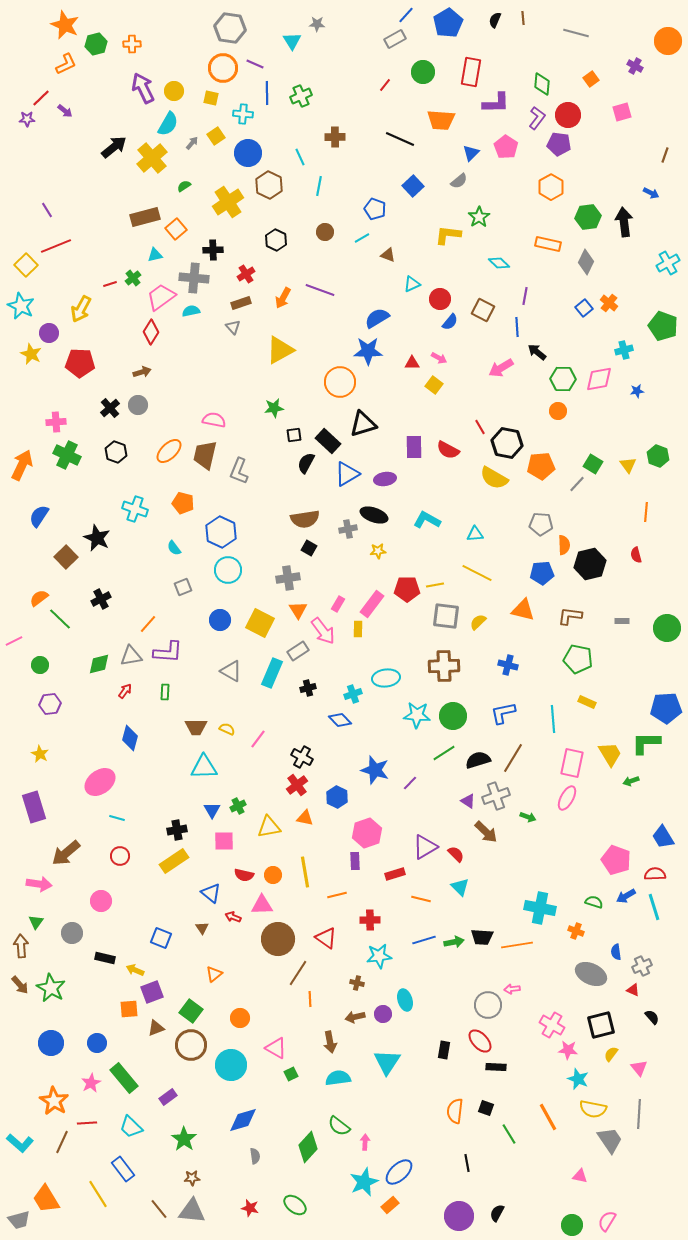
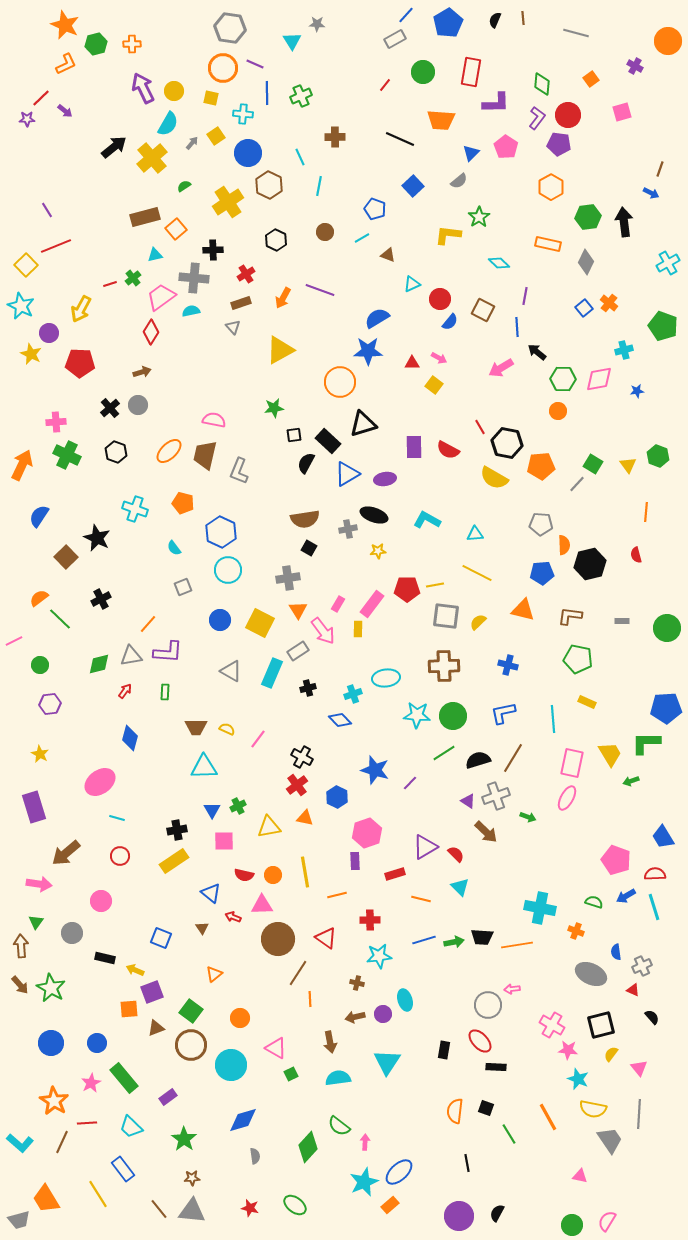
brown line at (665, 155): moved 5 px left, 14 px down
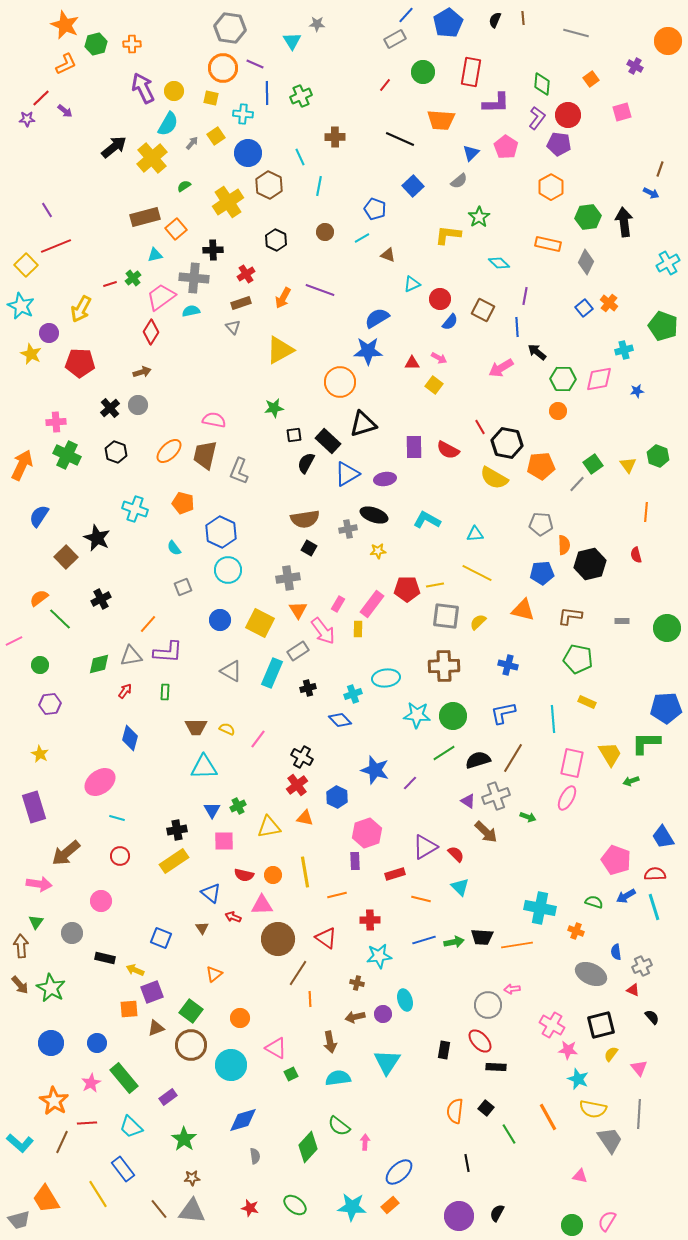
green square at (593, 464): rotated 24 degrees clockwise
black square at (486, 1108): rotated 21 degrees clockwise
cyan star at (364, 1182): moved 12 px left, 25 px down; rotated 28 degrees clockwise
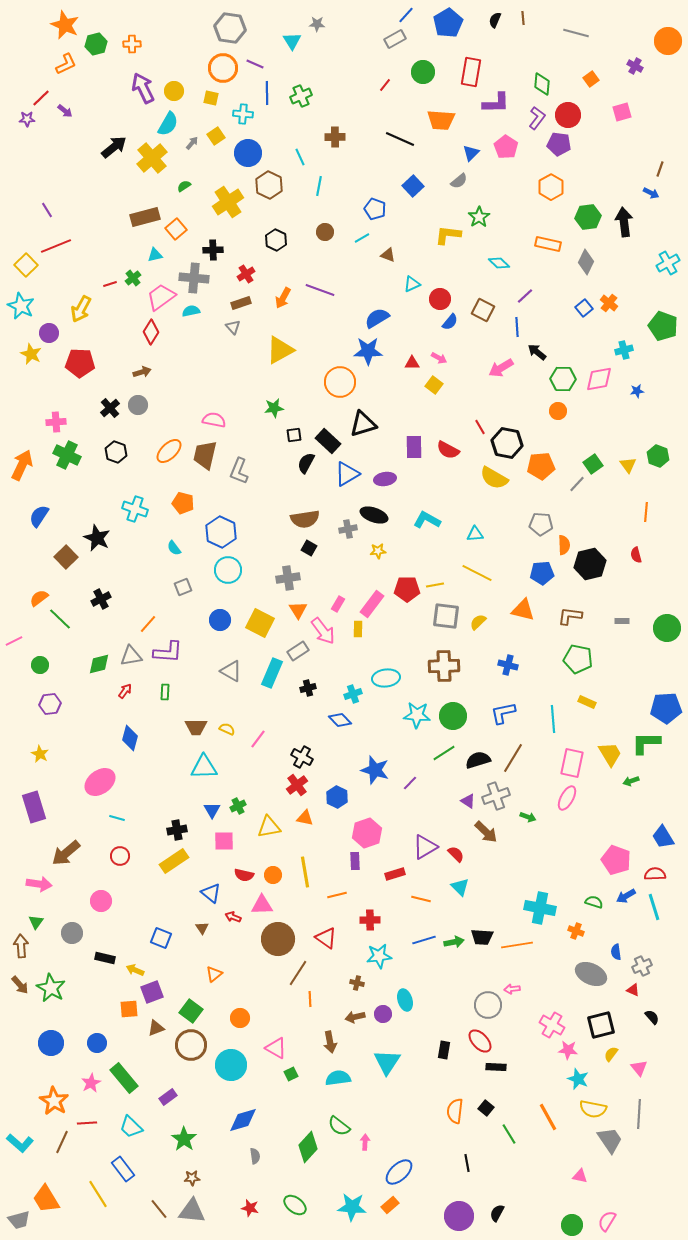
purple line at (525, 296): rotated 36 degrees clockwise
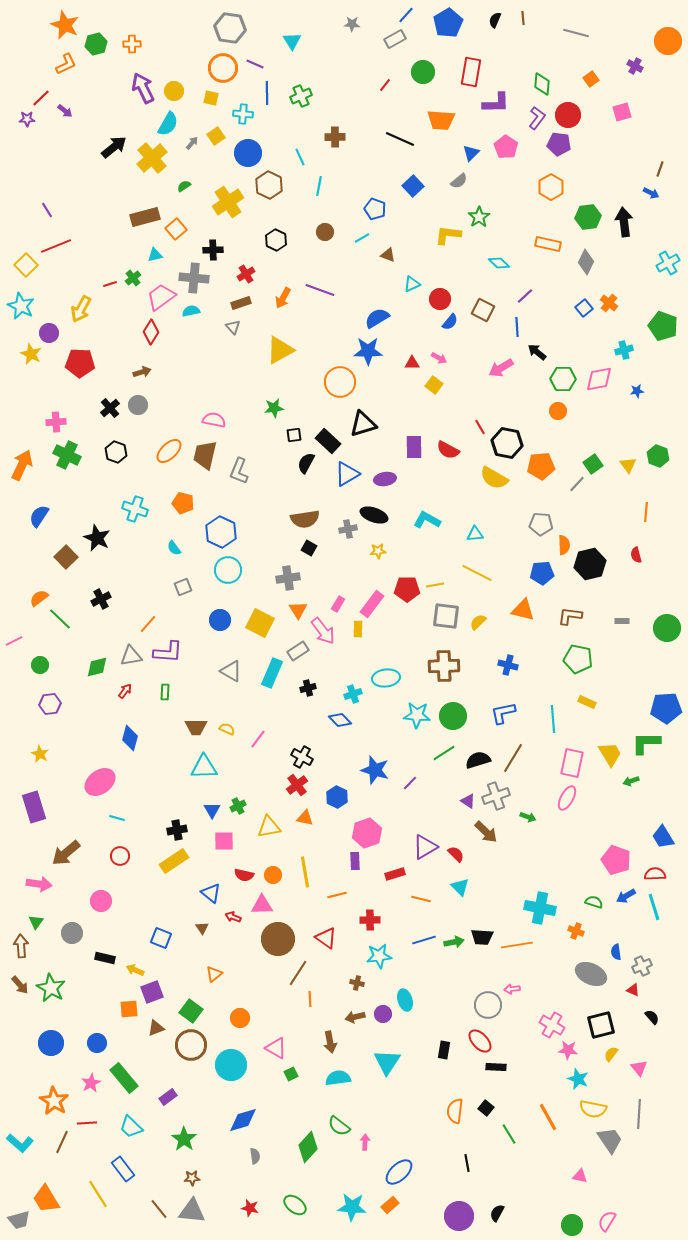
gray star at (317, 24): moved 35 px right
green diamond at (99, 664): moved 2 px left, 3 px down
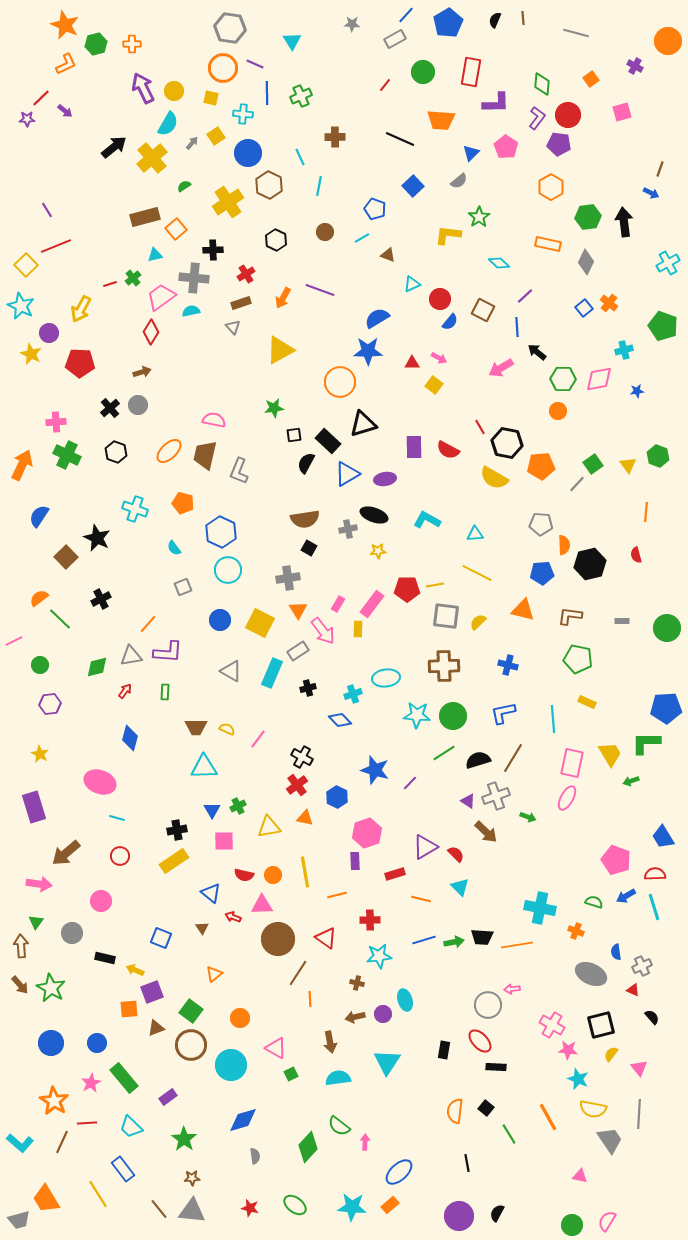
pink ellipse at (100, 782): rotated 56 degrees clockwise
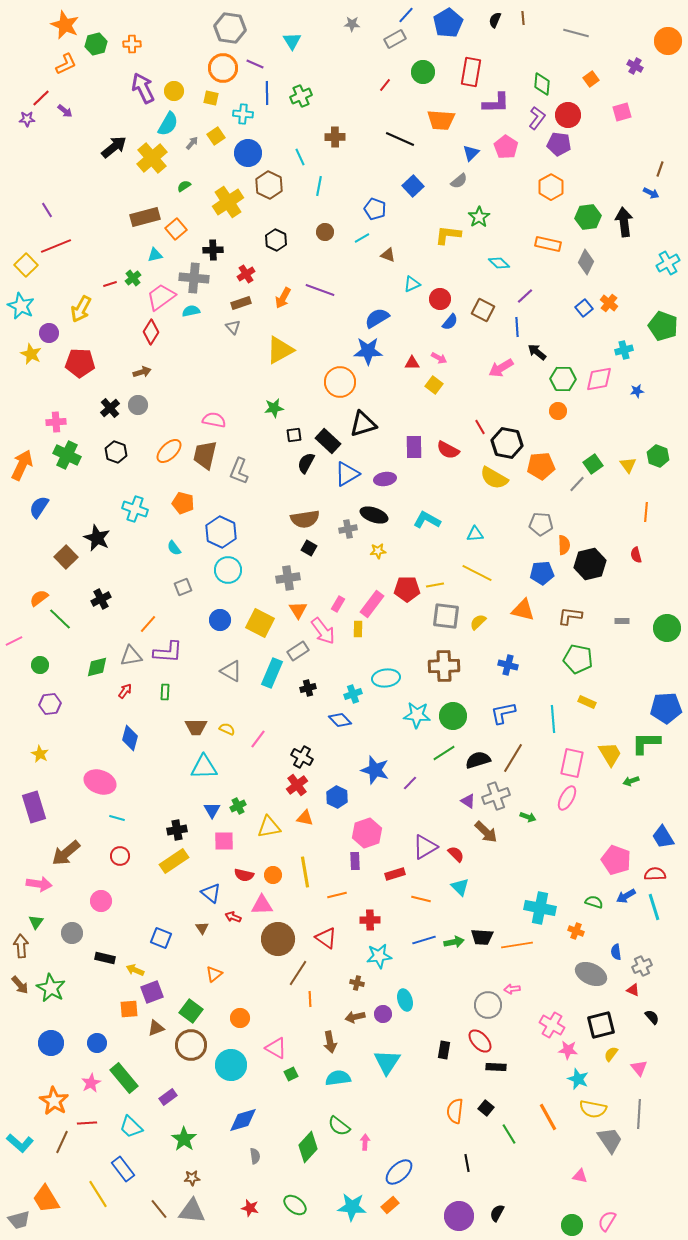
blue semicircle at (39, 516): moved 9 px up
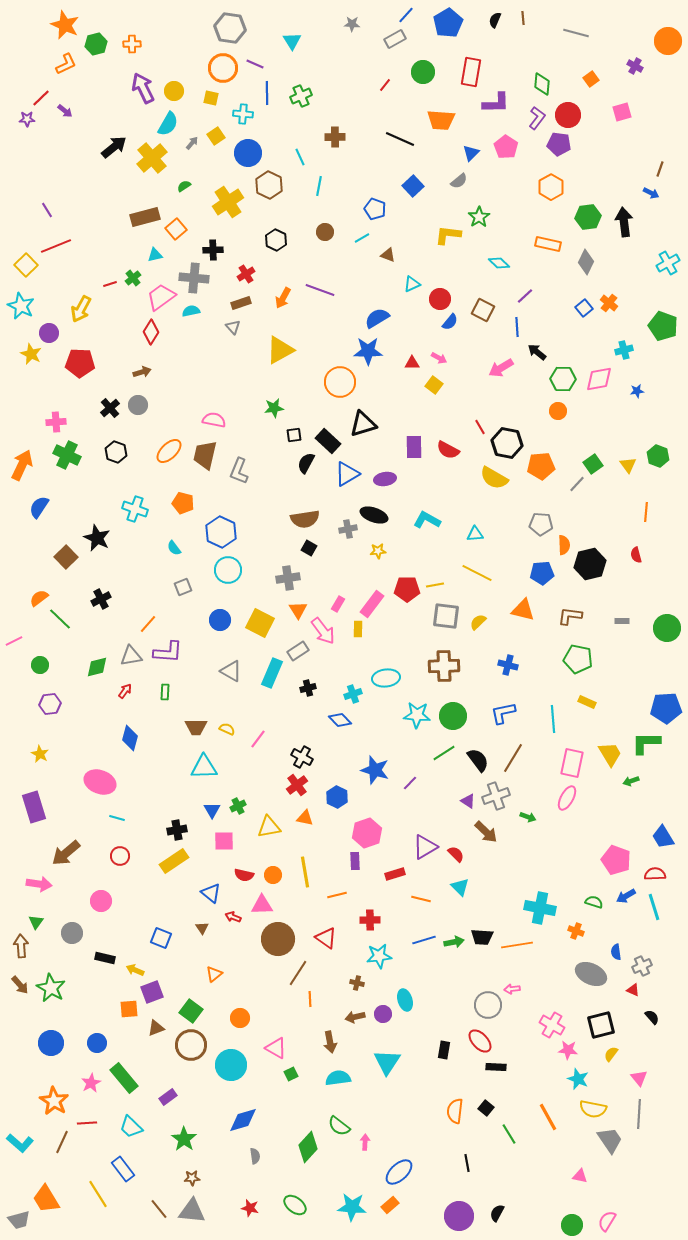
black semicircle at (478, 760): rotated 70 degrees clockwise
pink triangle at (639, 1068): moved 10 px down
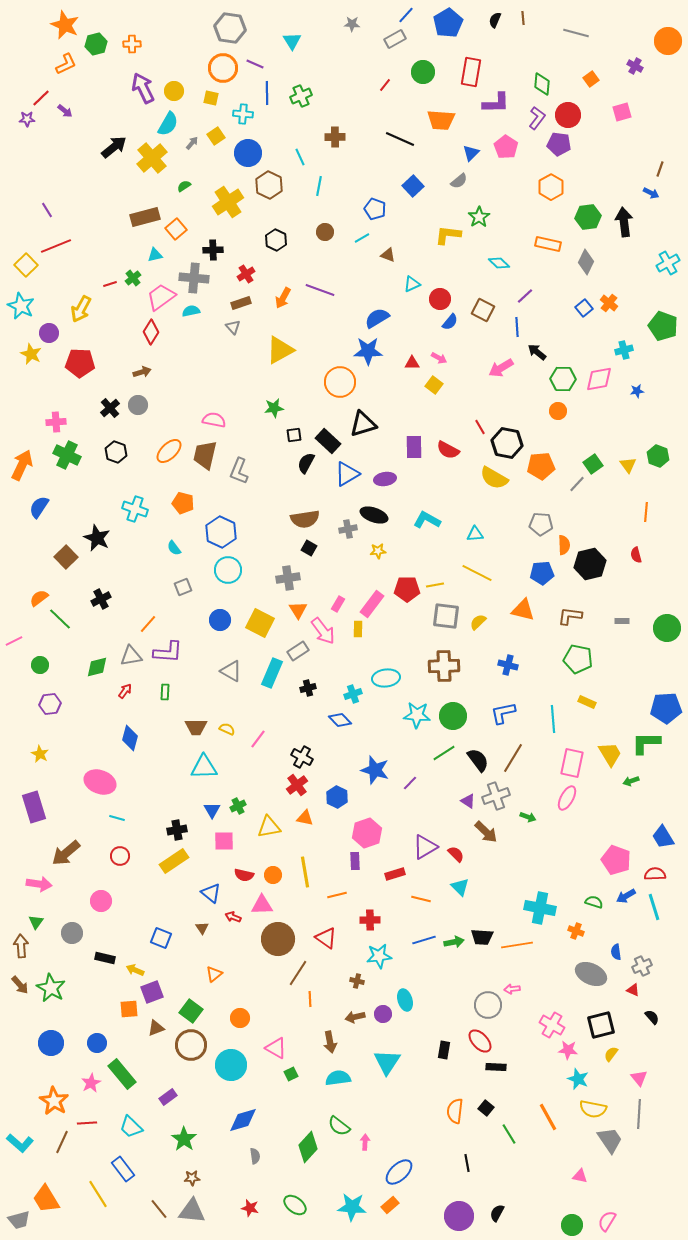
brown cross at (357, 983): moved 2 px up
green rectangle at (124, 1078): moved 2 px left, 4 px up
